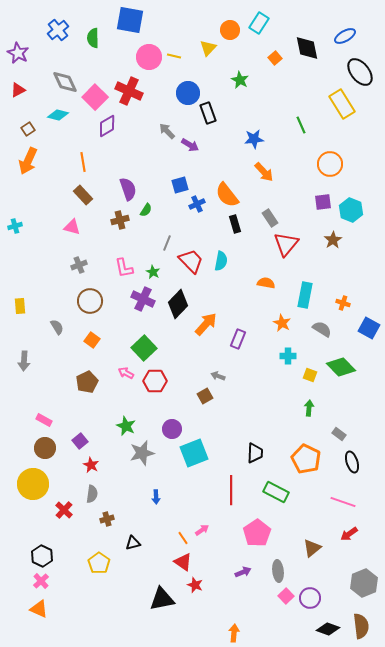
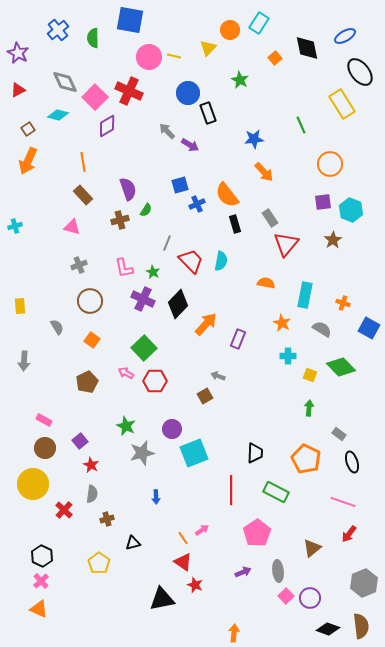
red arrow at (349, 534): rotated 18 degrees counterclockwise
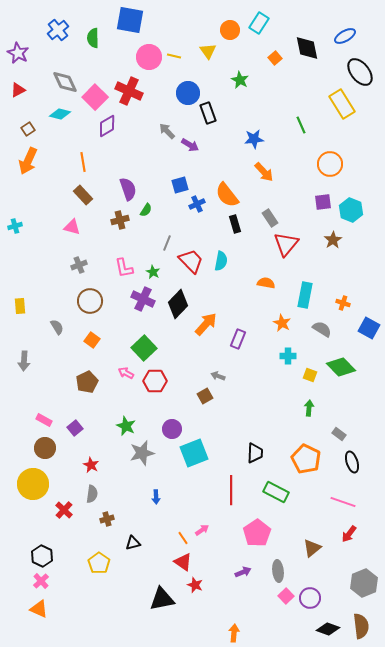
yellow triangle at (208, 48): moved 3 px down; rotated 18 degrees counterclockwise
cyan diamond at (58, 115): moved 2 px right, 1 px up
purple square at (80, 441): moved 5 px left, 13 px up
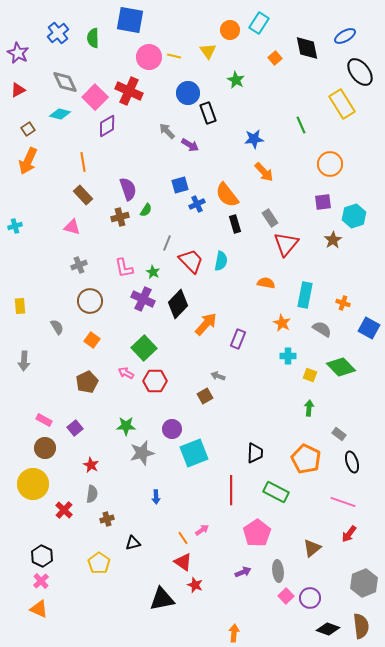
blue cross at (58, 30): moved 3 px down
green star at (240, 80): moved 4 px left
cyan hexagon at (351, 210): moved 3 px right, 6 px down; rotated 20 degrees clockwise
brown cross at (120, 220): moved 3 px up
green star at (126, 426): rotated 24 degrees counterclockwise
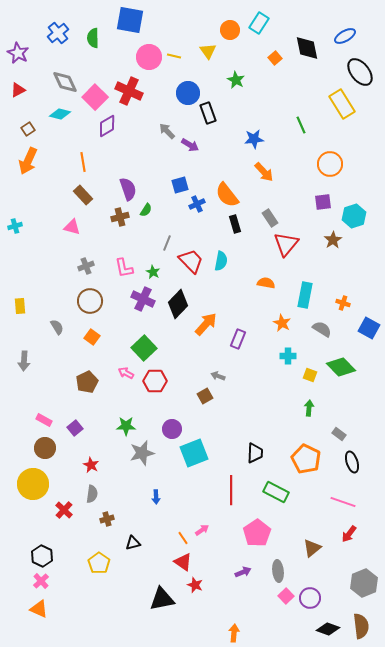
gray cross at (79, 265): moved 7 px right, 1 px down
orange square at (92, 340): moved 3 px up
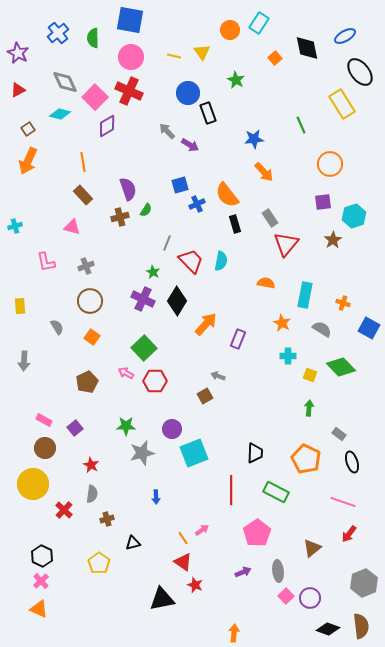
yellow triangle at (208, 51): moved 6 px left, 1 px down
pink circle at (149, 57): moved 18 px left
pink L-shape at (124, 268): moved 78 px left, 6 px up
black diamond at (178, 304): moved 1 px left, 3 px up; rotated 12 degrees counterclockwise
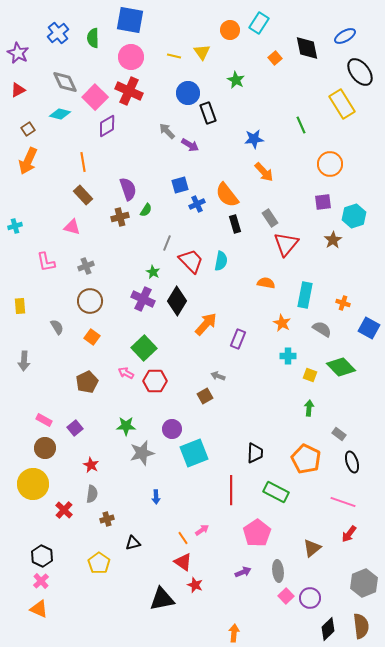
black diamond at (328, 629): rotated 65 degrees counterclockwise
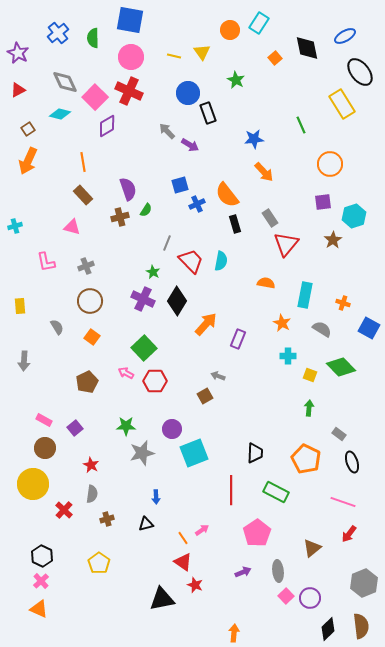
black triangle at (133, 543): moved 13 px right, 19 px up
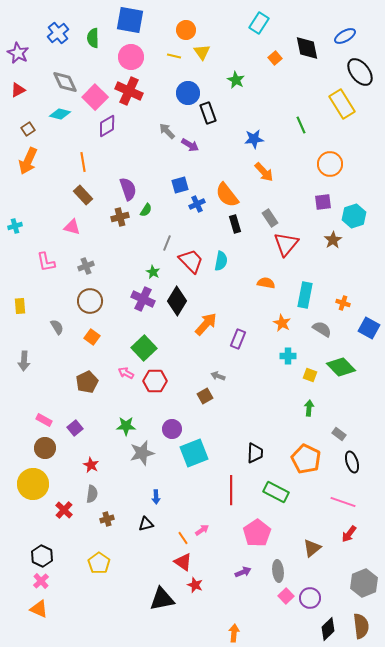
orange circle at (230, 30): moved 44 px left
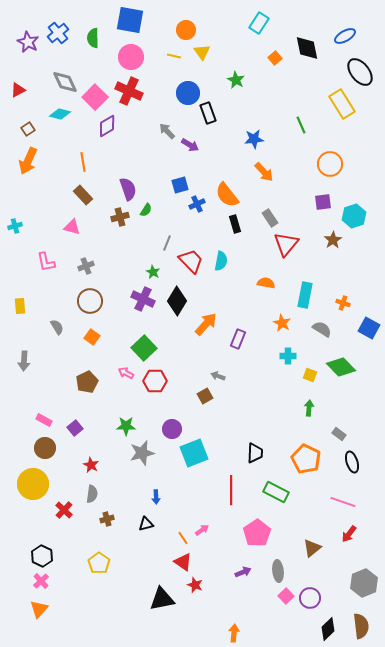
purple star at (18, 53): moved 10 px right, 11 px up
orange triangle at (39, 609): rotated 48 degrees clockwise
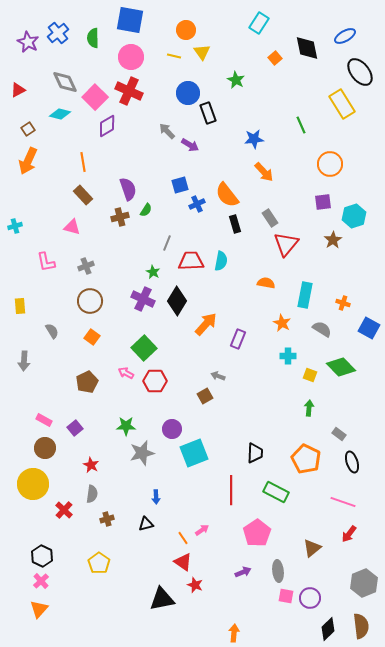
red trapezoid at (191, 261): rotated 48 degrees counterclockwise
gray semicircle at (57, 327): moved 5 px left, 4 px down
pink square at (286, 596): rotated 35 degrees counterclockwise
